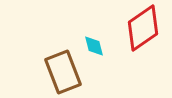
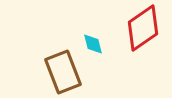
cyan diamond: moved 1 px left, 2 px up
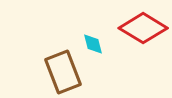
red diamond: rotated 66 degrees clockwise
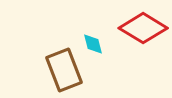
brown rectangle: moved 1 px right, 2 px up
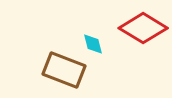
brown rectangle: rotated 48 degrees counterclockwise
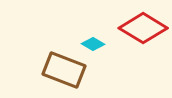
cyan diamond: rotated 45 degrees counterclockwise
